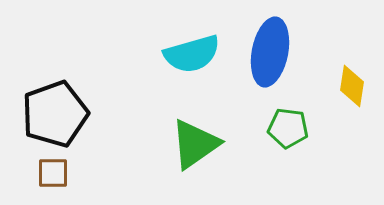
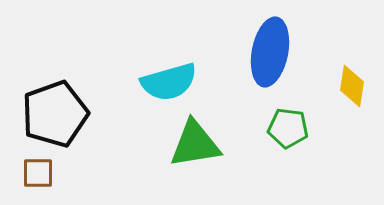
cyan semicircle: moved 23 px left, 28 px down
green triangle: rotated 26 degrees clockwise
brown square: moved 15 px left
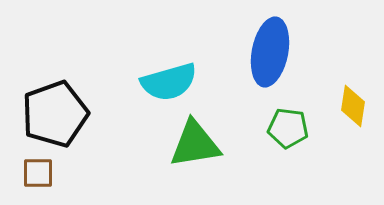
yellow diamond: moved 1 px right, 20 px down
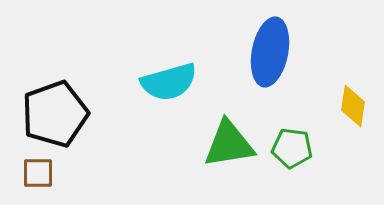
green pentagon: moved 4 px right, 20 px down
green triangle: moved 34 px right
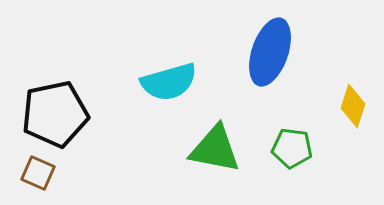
blue ellipse: rotated 8 degrees clockwise
yellow diamond: rotated 9 degrees clockwise
black pentagon: rotated 8 degrees clockwise
green triangle: moved 14 px left, 5 px down; rotated 20 degrees clockwise
brown square: rotated 24 degrees clockwise
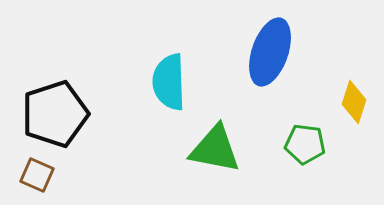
cyan semicircle: rotated 104 degrees clockwise
yellow diamond: moved 1 px right, 4 px up
black pentagon: rotated 6 degrees counterclockwise
green pentagon: moved 13 px right, 4 px up
brown square: moved 1 px left, 2 px down
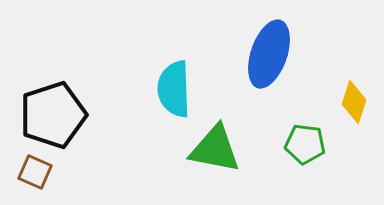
blue ellipse: moved 1 px left, 2 px down
cyan semicircle: moved 5 px right, 7 px down
black pentagon: moved 2 px left, 1 px down
brown square: moved 2 px left, 3 px up
